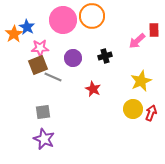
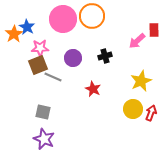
pink circle: moved 1 px up
gray square: rotated 21 degrees clockwise
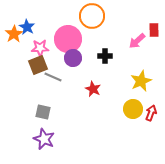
pink circle: moved 5 px right, 20 px down
black cross: rotated 16 degrees clockwise
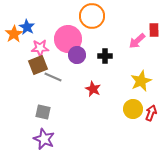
purple circle: moved 4 px right, 3 px up
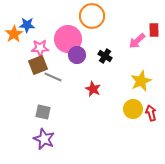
blue star: moved 2 px up; rotated 28 degrees counterclockwise
black cross: rotated 32 degrees clockwise
red arrow: rotated 35 degrees counterclockwise
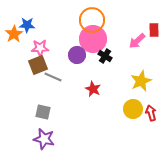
orange circle: moved 4 px down
pink circle: moved 25 px right
purple star: rotated 10 degrees counterclockwise
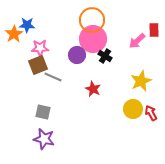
red arrow: rotated 14 degrees counterclockwise
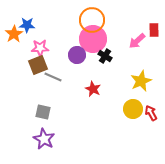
purple star: rotated 15 degrees clockwise
